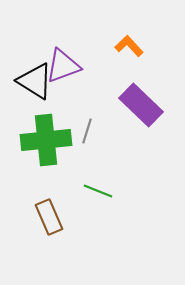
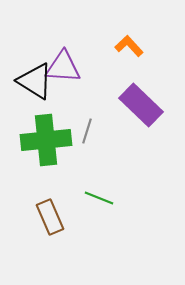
purple triangle: moved 1 px down; rotated 24 degrees clockwise
green line: moved 1 px right, 7 px down
brown rectangle: moved 1 px right
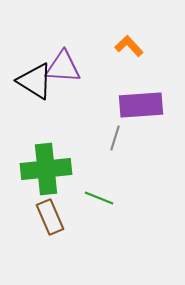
purple rectangle: rotated 48 degrees counterclockwise
gray line: moved 28 px right, 7 px down
green cross: moved 29 px down
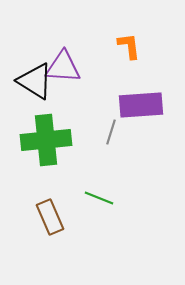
orange L-shape: rotated 36 degrees clockwise
gray line: moved 4 px left, 6 px up
green cross: moved 29 px up
